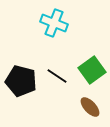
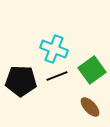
cyan cross: moved 26 px down
black line: rotated 55 degrees counterclockwise
black pentagon: rotated 12 degrees counterclockwise
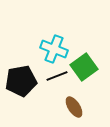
green square: moved 8 px left, 3 px up
black pentagon: rotated 12 degrees counterclockwise
brown ellipse: moved 16 px left; rotated 10 degrees clockwise
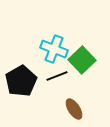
green square: moved 2 px left, 7 px up; rotated 8 degrees counterclockwise
black pentagon: rotated 20 degrees counterclockwise
brown ellipse: moved 2 px down
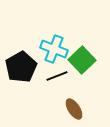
black pentagon: moved 14 px up
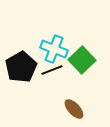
black line: moved 5 px left, 6 px up
brown ellipse: rotated 10 degrees counterclockwise
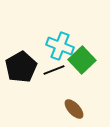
cyan cross: moved 6 px right, 3 px up
black line: moved 2 px right
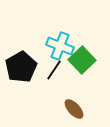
black line: rotated 35 degrees counterclockwise
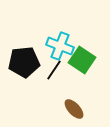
green square: rotated 12 degrees counterclockwise
black pentagon: moved 3 px right, 5 px up; rotated 24 degrees clockwise
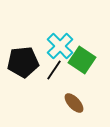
cyan cross: rotated 24 degrees clockwise
black pentagon: moved 1 px left
brown ellipse: moved 6 px up
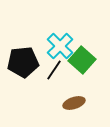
green square: rotated 8 degrees clockwise
brown ellipse: rotated 65 degrees counterclockwise
